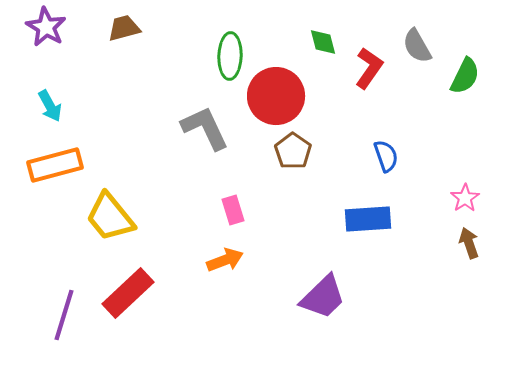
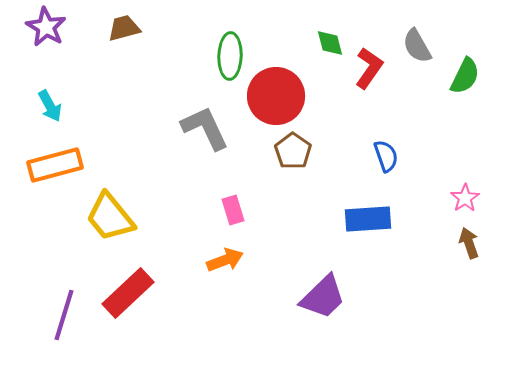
green diamond: moved 7 px right, 1 px down
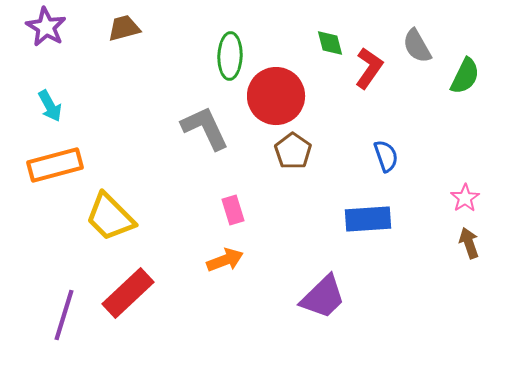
yellow trapezoid: rotated 6 degrees counterclockwise
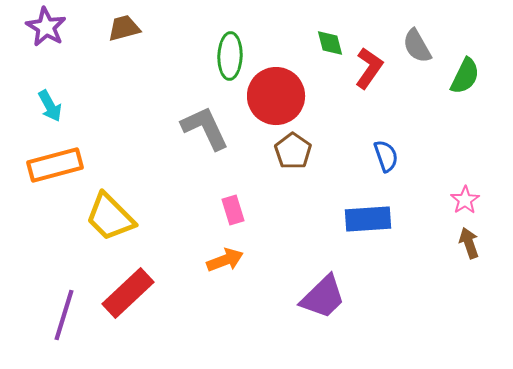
pink star: moved 2 px down
